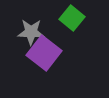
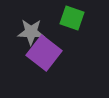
green square: rotated 20 degrees counterclockwise
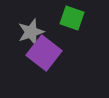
gray star: rotated 20 degrees counterclockwise
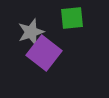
green square: rotated 25 degrees counterclockwise
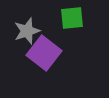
gray star: moved 4 px left, 1 px up
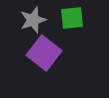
gray star: moved 6 px right, 11 px up
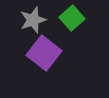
green square: rotated 35 degrees counterclockwise
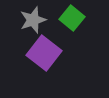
green square: rotated 10 degrees counterclockwise
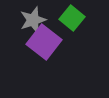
purple square: moved 11 px up
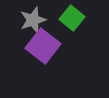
purple square: moved 1 px left, 4 px down
